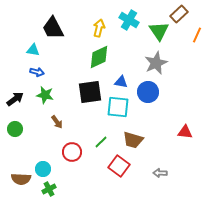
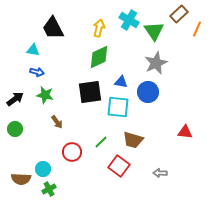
green triangle: moved 5 px left
orange line: moved 6 px up
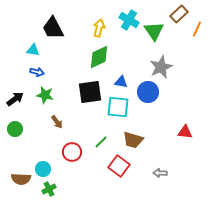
gray star: moved 5 px right, 4 px down
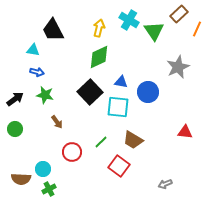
black trapezoid: moved 2 px down
gray star: moved 17 px right
black square: rotated 35 degrees counterclockwise
brown trapezoid: rotated 15 degrees clockwise
gray arrow: moved 5 px right, 11 px down; rotated 24 degrees counterclockwise
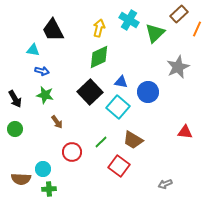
green triangle: moved 1 px right, 2 px down; rotated 20 degrees clockwise
blue arrow: moved 5 px right, 1 px up
black arrow: rotated 96 degrees clockwise
cyan square: rotated 35 degrees clockwise
green cross: rotated 24 degrees clockwise
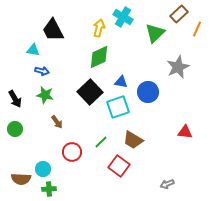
cyan cross: moved 6 px left, 3 px up
cyan square: rotated 30 degrees clockwise
gray arrow: moved 2 px right
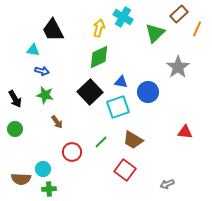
gray star: rotated 10 degrees counterclockwise
red square: moved 6 px right, 4 px down
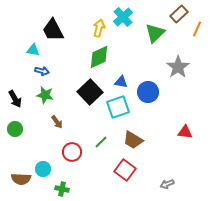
cyan cross: rotated 18 degrees clockwise
green cross: moved 13 px right; rotated 16 degrees clockwise
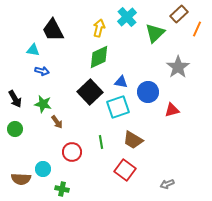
cyan cross: moved 4 px right
green star: moved 2 px left, 9 px down
red triangle: moved 13 px left, 22 px up; rotated 21 degrees counterclockwise
green line: rotated 56 degrees counterclockwise
